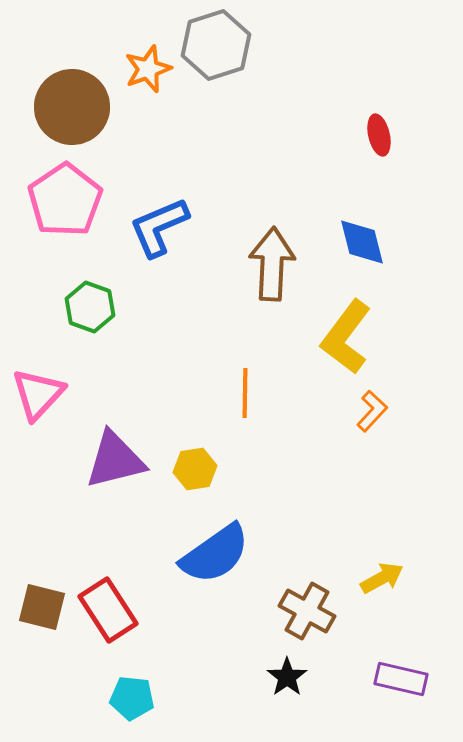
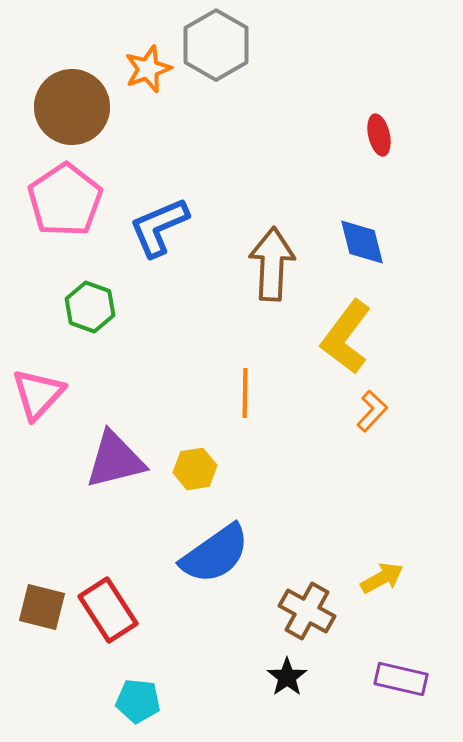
gray hexagon: rotated 12 degrees counterclockwise
cyan pentagon: moved 6 px right, 3 px down
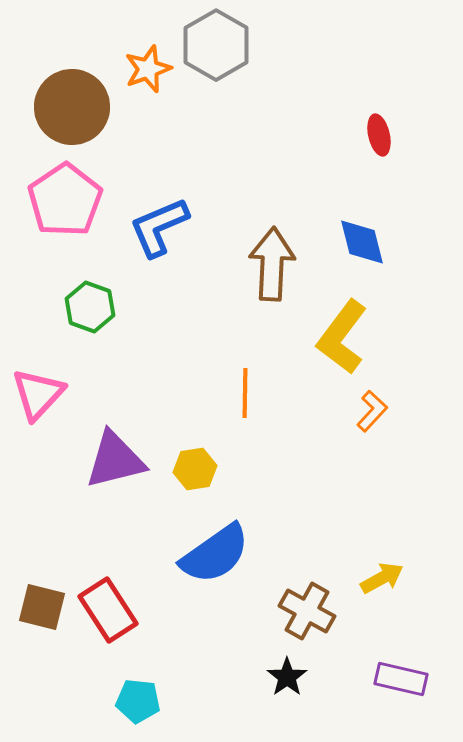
yellow L-shape: moved 4 px left
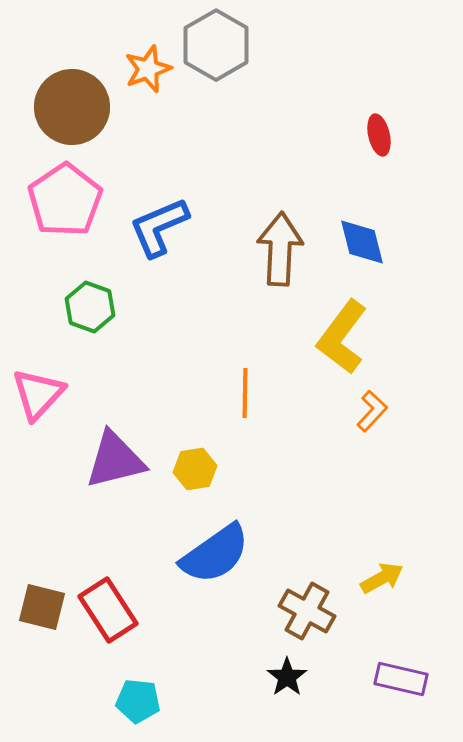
brown arrow: moved 8 px right, 15 px up
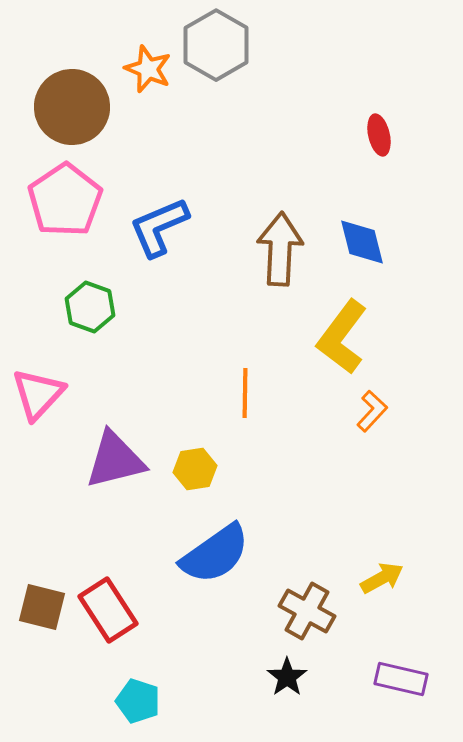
orange star: rotated 30 degrees counterclockwise
cyan pentagon: rotated 12 degrees clockwise
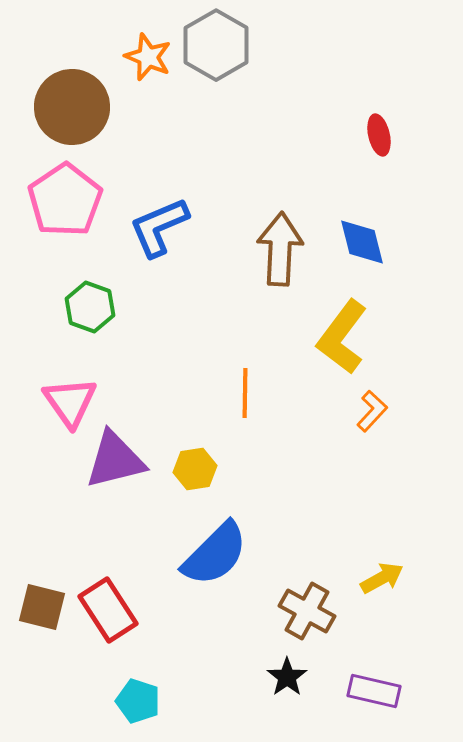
orange star: moved 12 px up
pink triangle: moved 32 px right, 8 px down; rotated 18 degrees counterclockwise
blue semicircle: rotated 10 degrees counterclockwise
purple rectangle: moved 27 px left, 12 px down
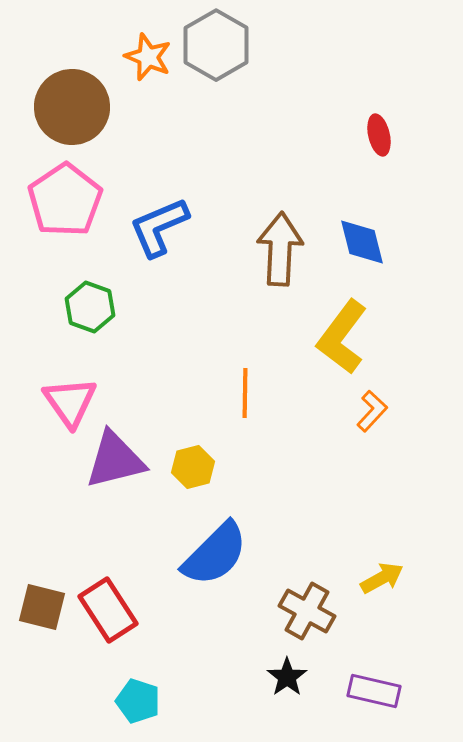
yellow hexagon: moved 2 px left, 2 px up; rotated 6 degrees counterclockwise
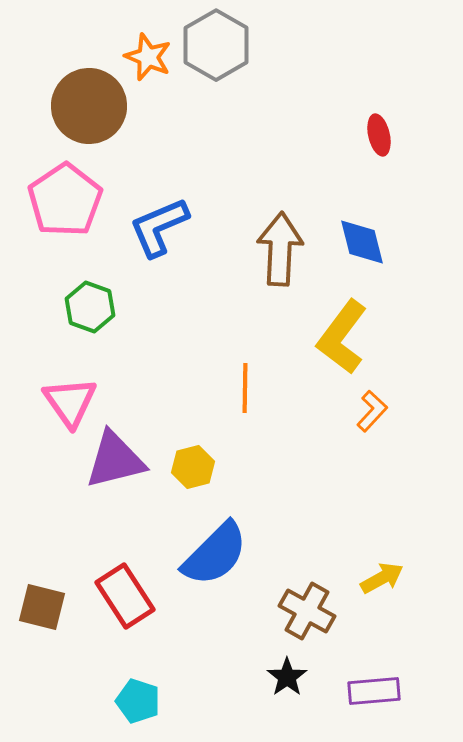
brown circle: moved 17 px right, 1 px up
orange line: moved 5 px up
red rectangle: moved 17 px right, 14 px up
purple rectangle: rotated 18 degrees counterclockwise
